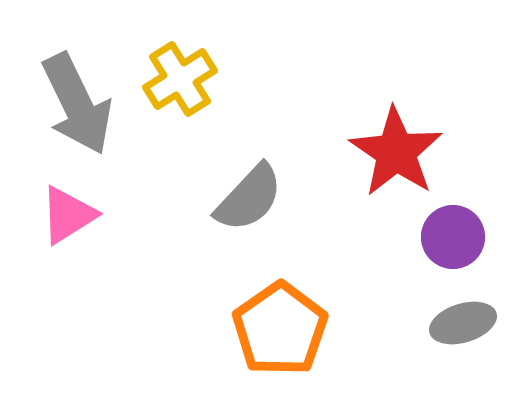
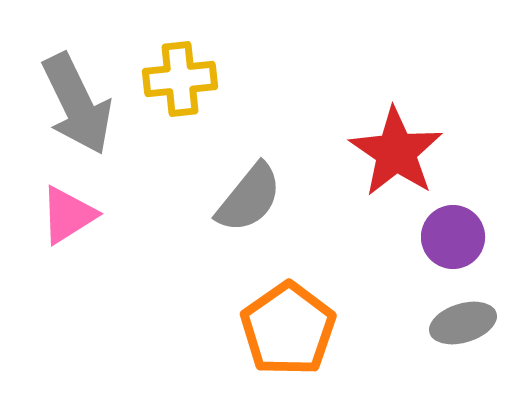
yellow cross: rotated 26 degrees clockwise
gray semicircle: rotated 4 degrees counterclockwise
orange pentagon: moved 8 px right
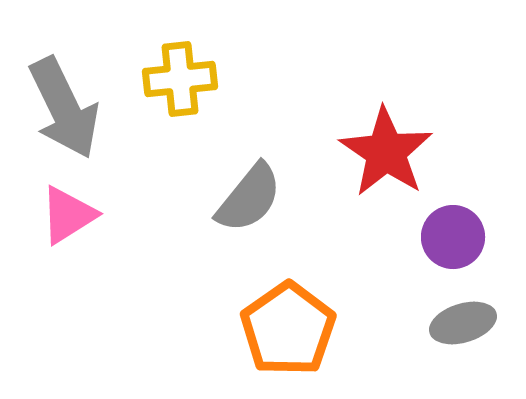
gray arrow: moved 13 px left, 4 px down
red star: moved 10 px left
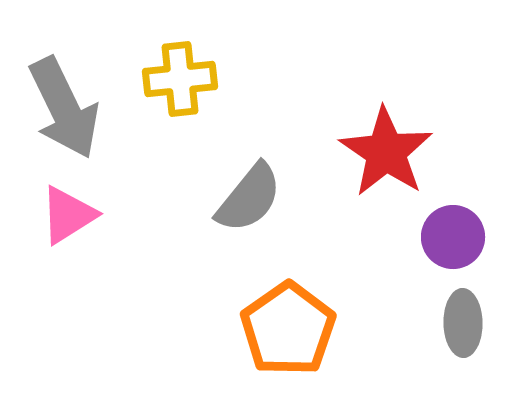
gray ellipse: rotated 74 degrees counterclockwise
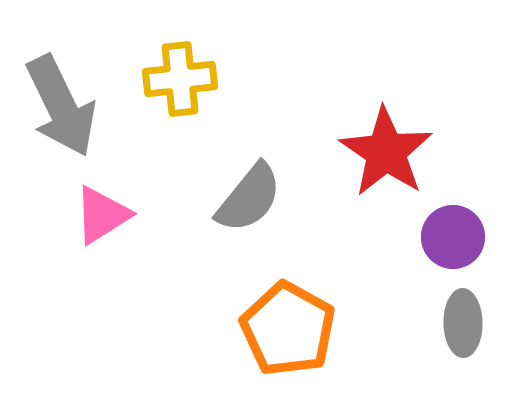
gray arrow: moved 3 px left, 2 px up
pink triangle: moved 34 px right
orange pentagon: rotated 8 degrees counterclockwise
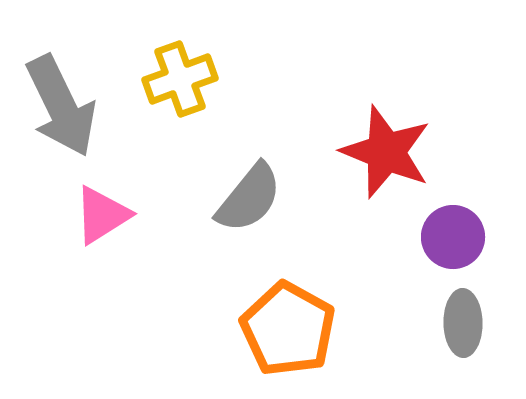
yellow cross: rotated 14 degrees counterclockwise
red star: rotated 12 degrees counterclockwise
